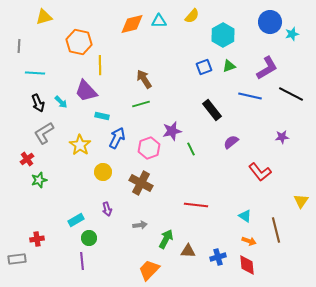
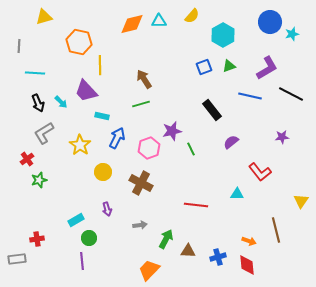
cyan triangle at (245, 216): moved 8 px left, 22 px up; rotated 32 degrees counterclockwise
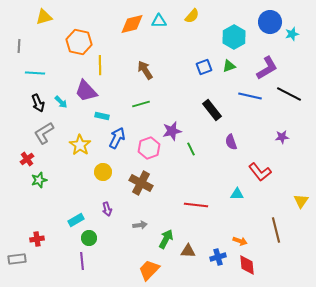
cyan hexagon at (223, 35): moved 11 px right, 2 px down
brown arrow at (144, 79): moved 1 px right, 9 px up
black line at (291, 94): moved 2 px left
purple semicircle at (231, 142): rotated 70 degrees counterclockwise
orange arrow at (249, 241): moved 9 px left
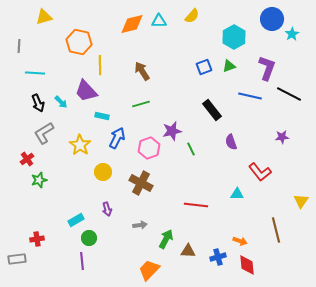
blue circle at (270, 22): moved 2 px right, 3 px up
cyan star at (292, 34): rotated 16 degrees counterclockwise
purple L-shape at (267, 68): rotated 40 degrees counterclockwise
brown arrow at (145, 70): moved 3 px left, 1 px down
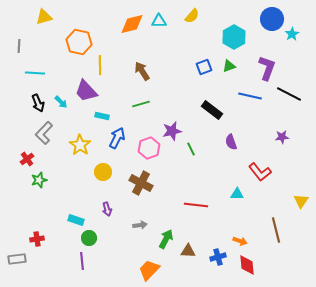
black rectangle at (212, 110): rotated 15 degrees counterclockwise
gray L-shape at (44, 133): rotated 15 degrees counterclockwise
cyan rectangle at (76, 220): rotated 49 degrees clockwise
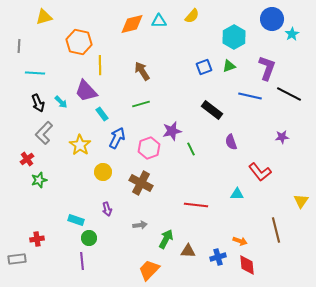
cyan rectangle at (102, 116): moved 2 px up; rotated 40 degrees clockwise
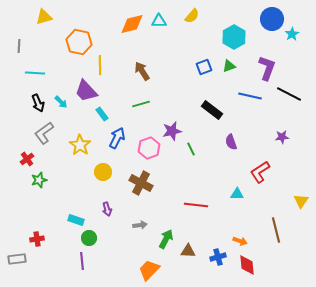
gray L-shape at (44, 133): rotated 10 degrees clockwise
red L-shape at (260, 172): rotated 95 degrees clockwise
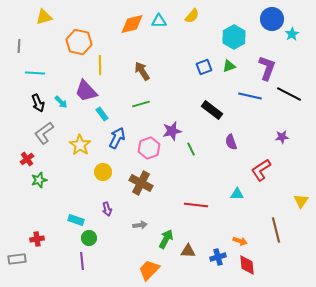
red L-shape at (260, 172): moved 1 px right, 2 px up
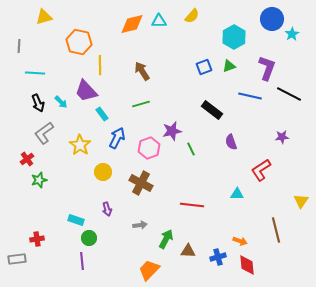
red line at (196, 205): moved 4 px left
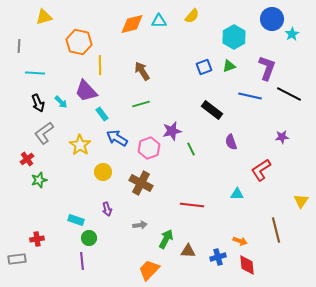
blue arrow at (117, 138): rotated 85 degrees counterclockwise
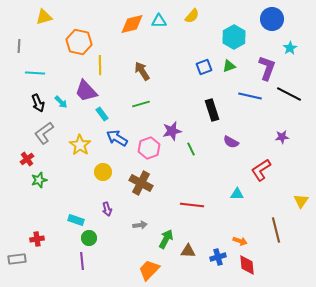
cyan star at (292, 34): moved 2 px left, 14 px down
black rectangle at (212, 110): rotated 35 degrees clockwise
purple semicircle at (231, 142): rotated 42 degrees counterclockwise
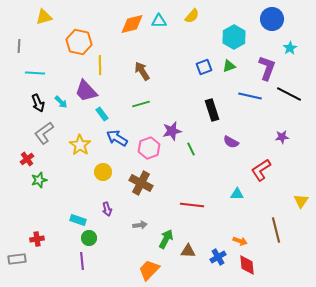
cyan rectangle at (76, 220): moved 2 px right
blue cross at (218, 257): rotated 14 degrees counterclockwise
